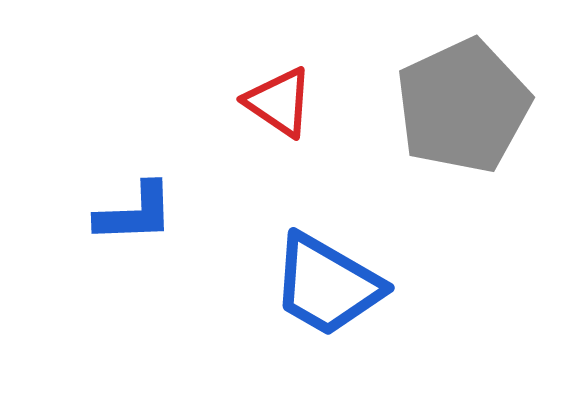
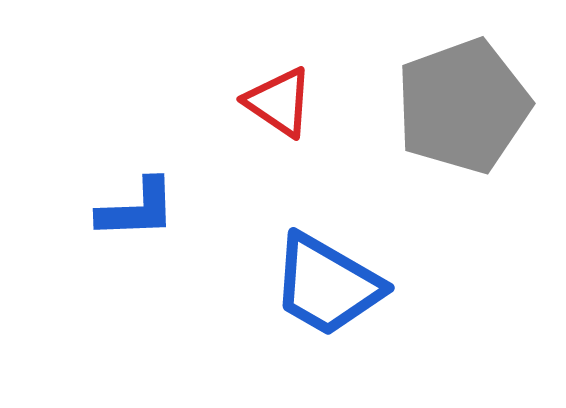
gray pentagon: rotated 5 degrees clockwise
blue L-shape: moved 2 px right, 4 px up
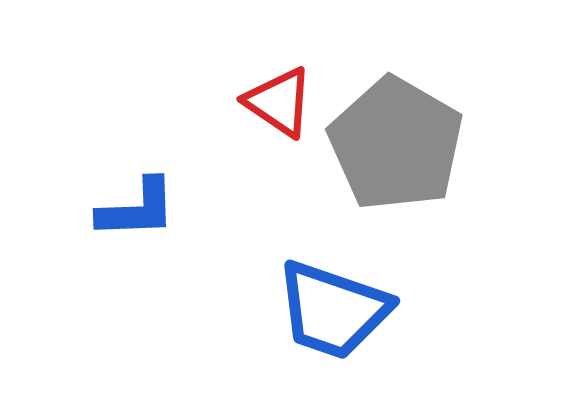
gray pentagon: moved 67 px left, 38 px down; rotated 22 degrees counterclockwise
blue trapezoid: moved 6 px right, 25 px down; rotated 11 degrees counterclockwise
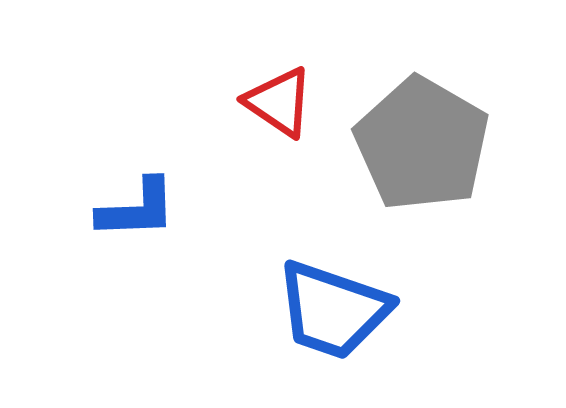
gray pentagon: moved 26 px right
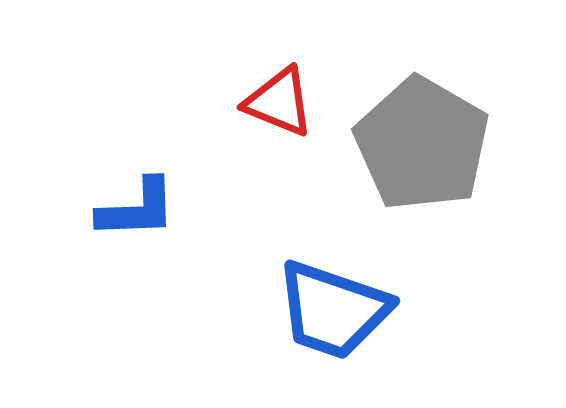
red triangle: rotated 12 degrees counterclockwise
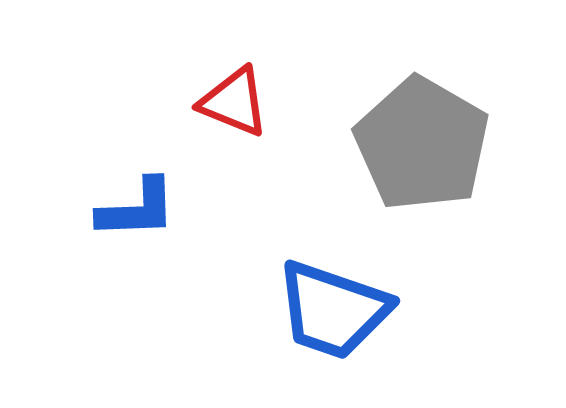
red triangle: moved 45 px left
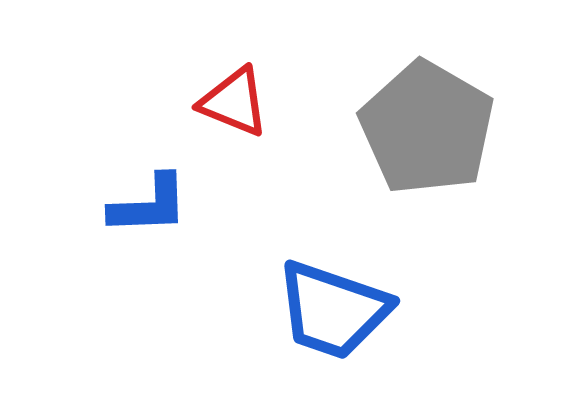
gray pentagon: moved 5 px right, 16 px up
blue L-shape: moved 12 px right, 4 px up
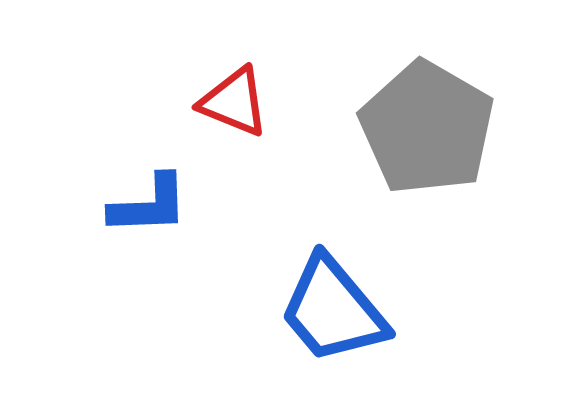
blue trapezoid: rotated 31 degrees clockwise
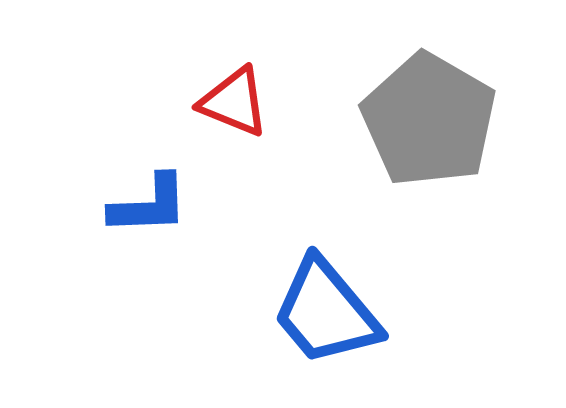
gray pentagon: moved 2 px right, 8 px up
blue trapezoid: moved 7 px left, 2 px down
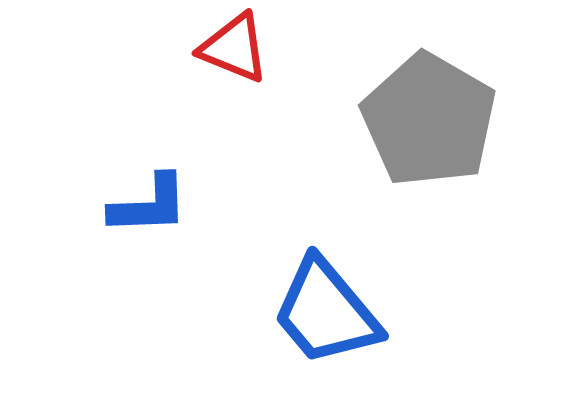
red triangle: moved 54 px up
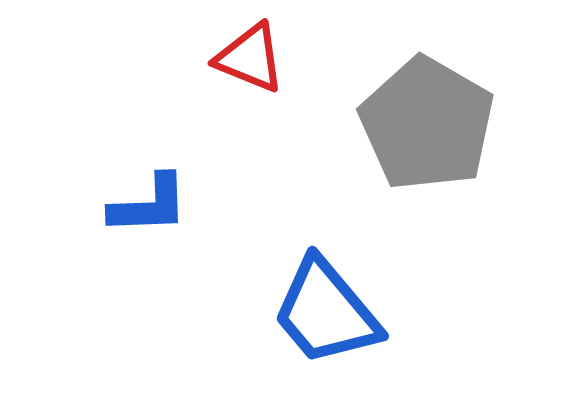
red triangle: moved 16 px right, 10 px down
gray pentagon: moved 2 px left, 4 px down
